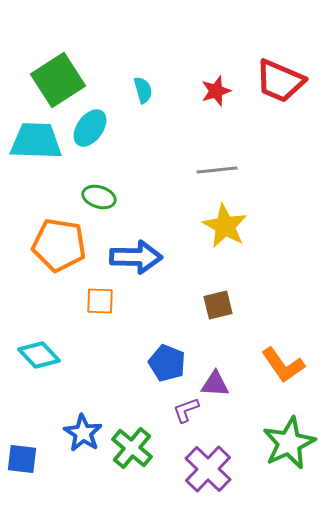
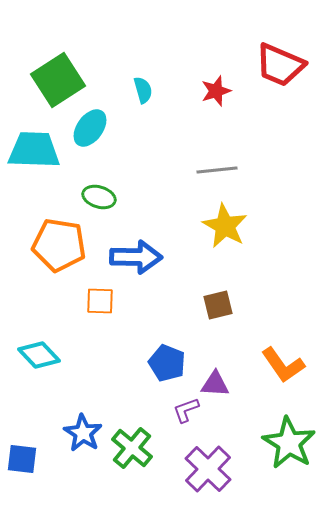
red trapezoid: moved 16 px up
cyan trapezoid: moved 2 px left, 9 px down
green star: rotated 16 degrees counterclockwise
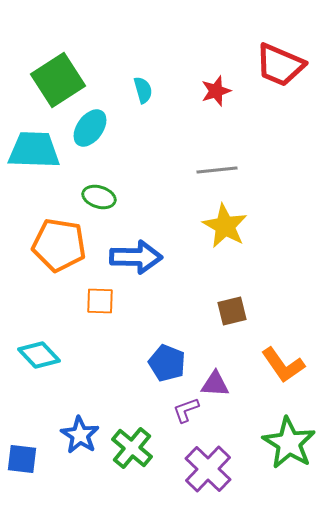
brown square: moved 14 px right, 6 px down
blue star: moved 3 px left, 2 px down
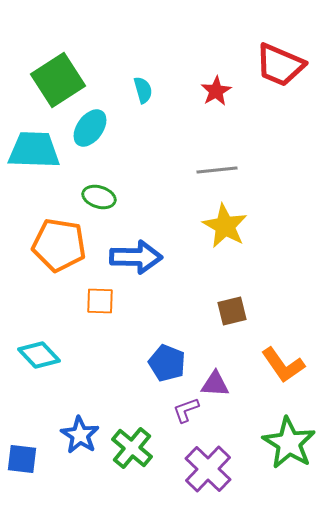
red star: rotated 12 degrees counterclockwise
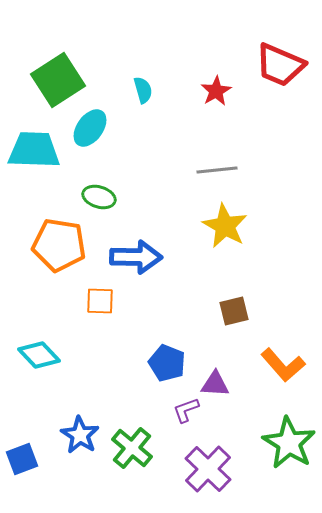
brown square: moved 2 px right
orange L-shape: rotated 6 degrees counterclockwise
blue square: rotated 28 degrees counterclockwise
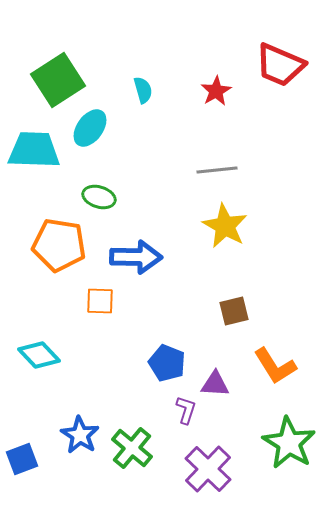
orange L-shape: moved 8 px left, 1 px down; rotated 9 degrees clockwise
purple L-shape: rotated 128 degrees clockwise
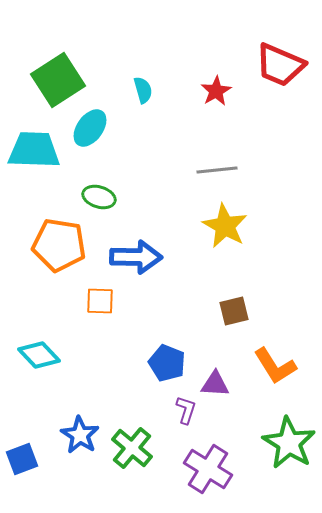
purple cross: rotated 12 degrees counterclockwise
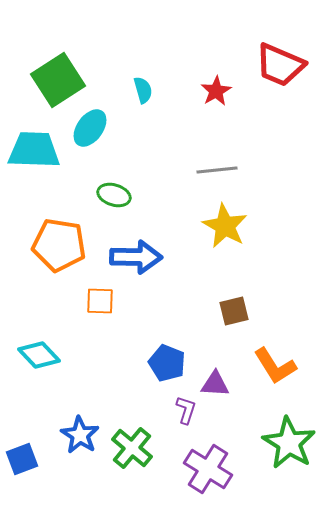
green ellipse: moved 15 px right, 2 px up
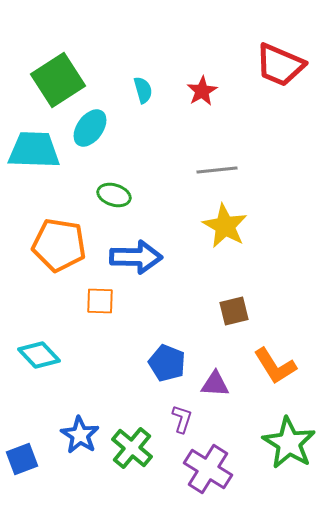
red star: moved 14 px left
purple L-shape: moved 4 px left, 9 px down
